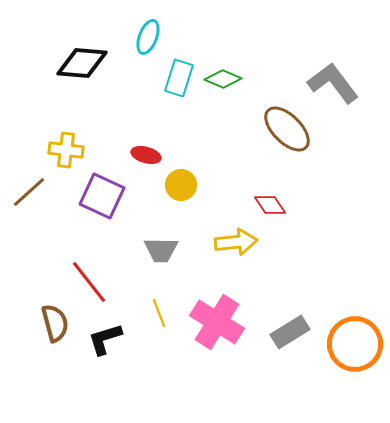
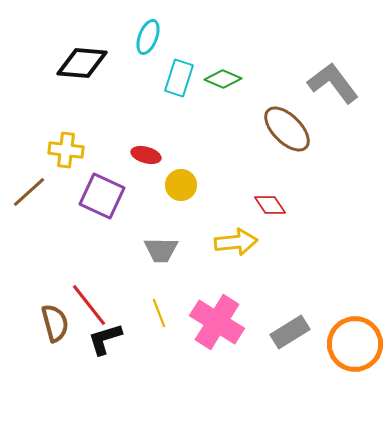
red line: moved 23 px down
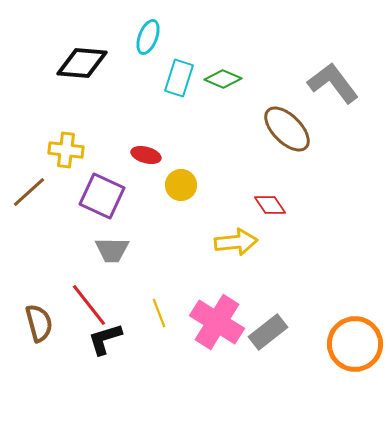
gray trapezoid: moved 49 px left
brown semicircle: moved 16 px left
gray rectangle: moved 22 px left; rotated 6 degrees counterclockwise
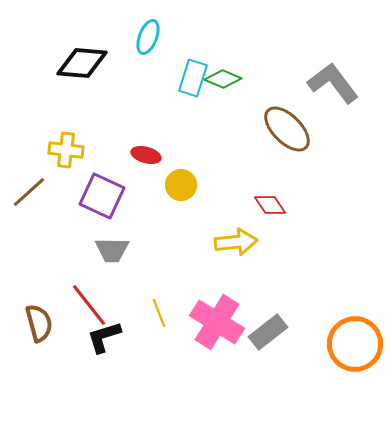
cyan rectangle: moved 14 px right
black L-shape: moved 1 px left, 2 px up
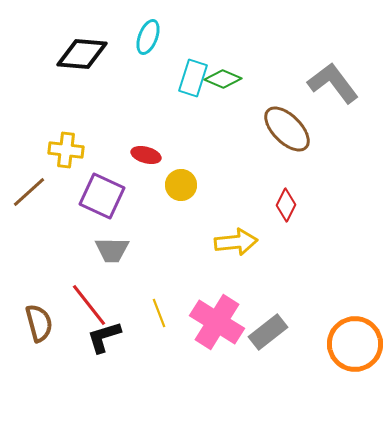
black diamond: moved 9 px up
red diamond: moved 16 px right; rotated 60 degrees clockwise
